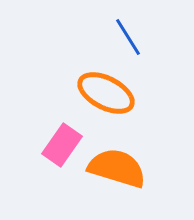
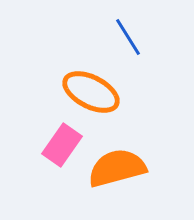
orange ellipse: moved 15 px left, 1 px up
orange semicircle: rotated 32 degrees counterclockwise
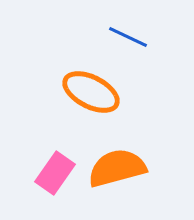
blue line: rotated 33 degrees counterclockwise
pink rectangle: moved 7 px left, 28 px down
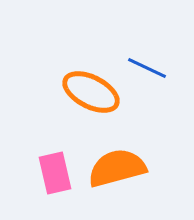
blue line: moved 19 px right, 31 px down
pink rectangle: rotated 48 degrees counterclockwise
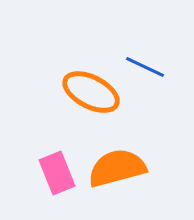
blue line: moved 2 px left, 1 px up
pink rectangle: moved 2 px right; rotated 9 degrees counterclockwise
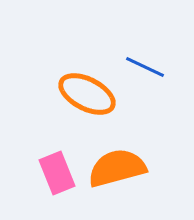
orange ellipse: moved 4 px left, 2 px down
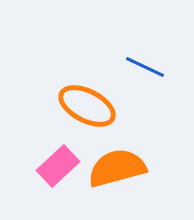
orange ellipse: moved 12 px down
pink rectangle: moved 1 px right, 7 px up; rotated 69 degrees clockwise
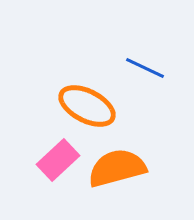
blue line: moved 1 px down
pink rectangle: moved 6 px up
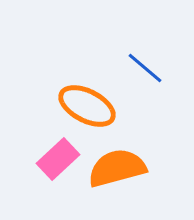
blue line: rotated 15 degrees clockwise
pink rectangle: moved 1 px up
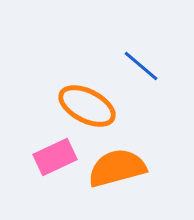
blue line: moved 4 px left, 2 px up
pink rectangle: moved 3 px left, 2 px up; rotated 18 degrees clockwise
